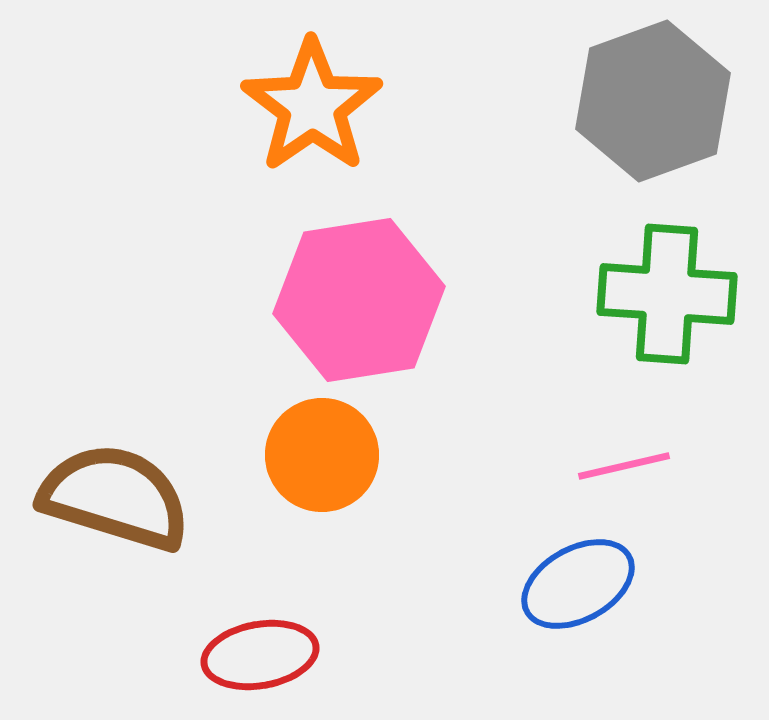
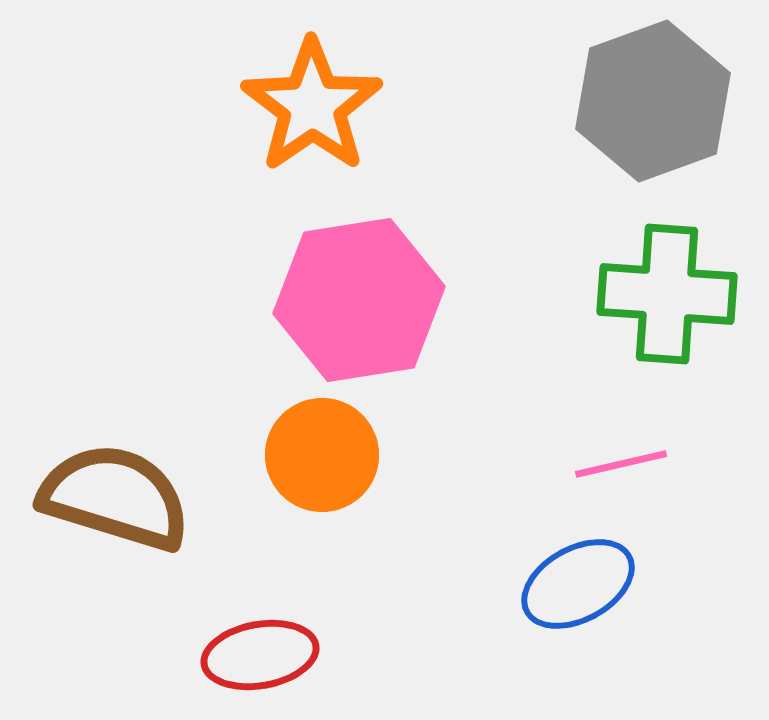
pink line: moved 3 px left, 2 px up
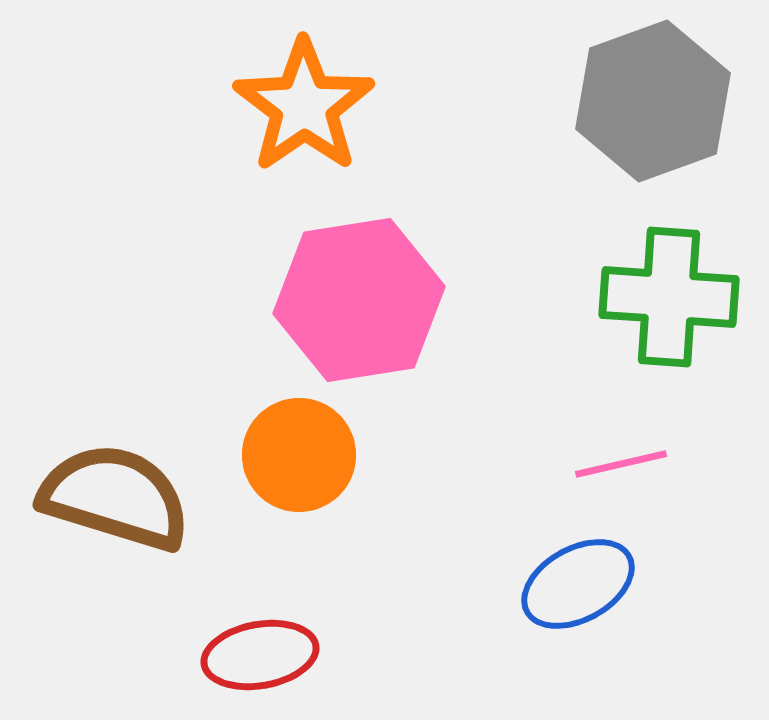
orange star: moved 8 px left
green cross: moved 2 px right, 3 px down
orange circle: moved 23 px left
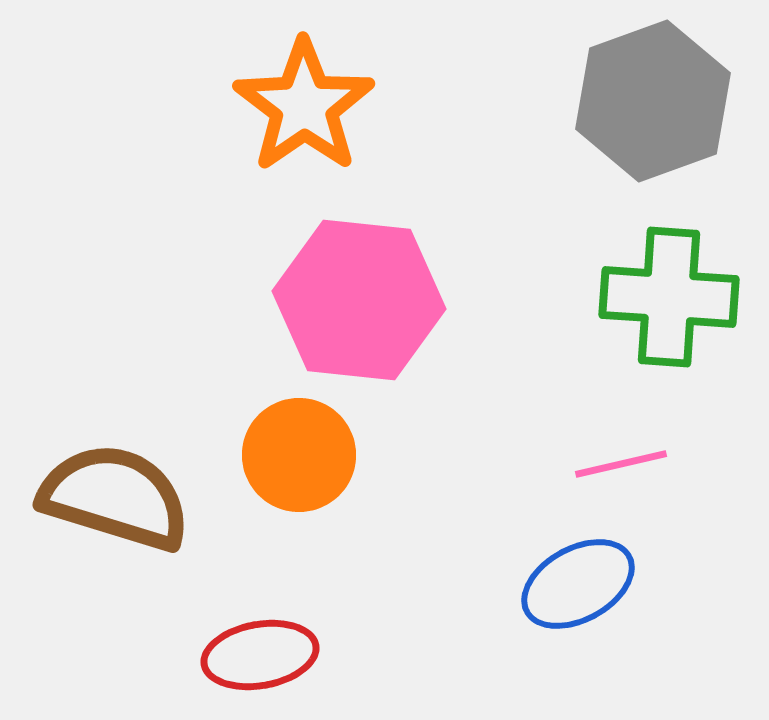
pink hexagon: rotated 15 degrees clockwise
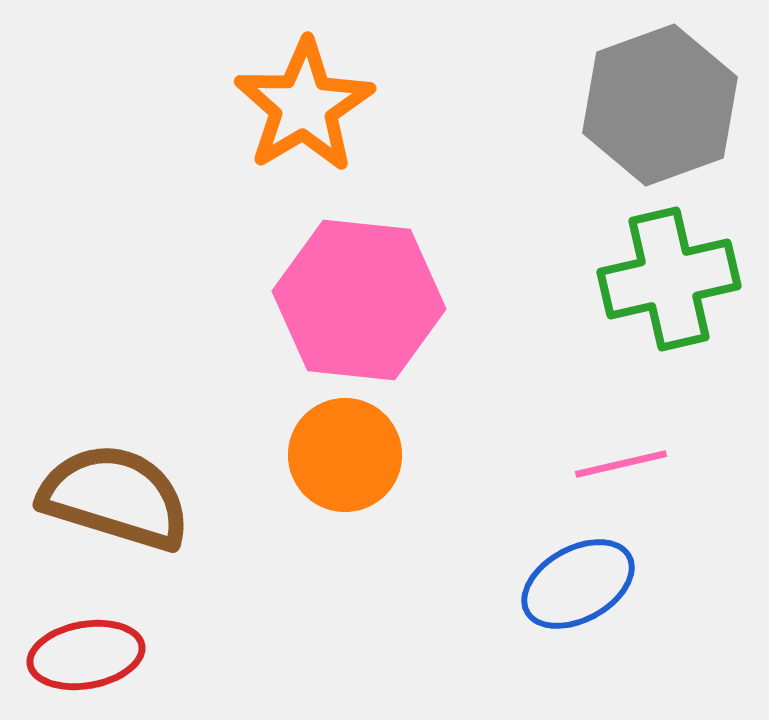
gray hexagon: moved 7 px right, 4 px down
orange star: rotated 4 degrees clockwise
green cross: moved 18 px up; rotated 17 degrees counterclockwise
orange circle: moved 46 px right
red ellipse: moved 174 px left
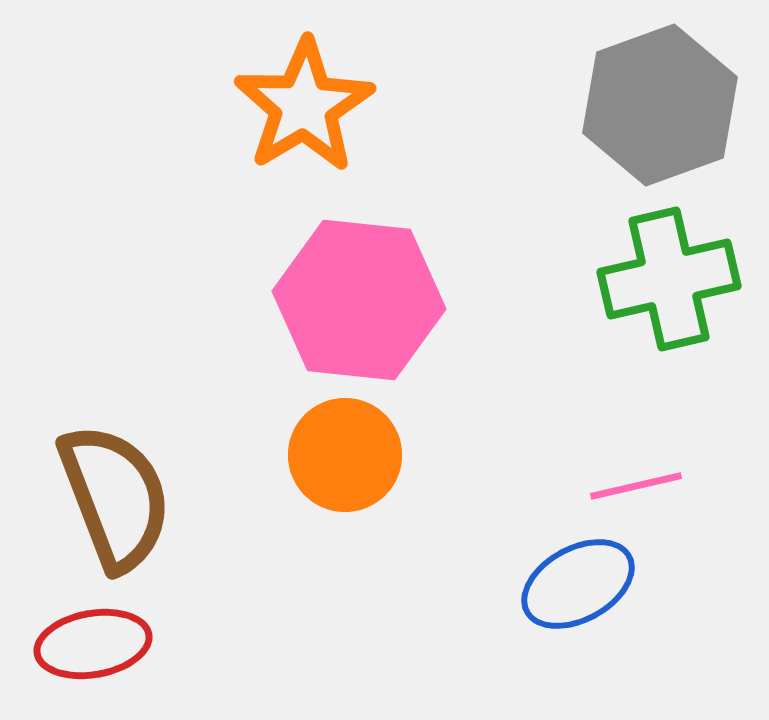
pink line: moved 15 px right, 22 px down
brown semicircle: rotated 52 degrees clockwise
red ellipse: moved 7 px right, 11 px up
